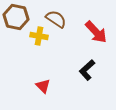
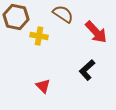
brown semicircle: moved 7 px right, 5 px up
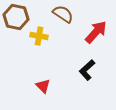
red arrow: rotated 95 degrees counterclockwise
